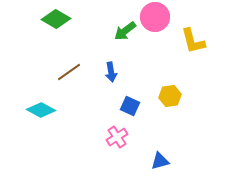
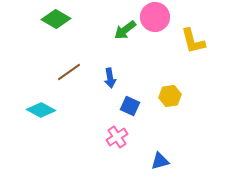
green arrow: moved 1 px up
blue arrow: moved 1 px left, 6 px down
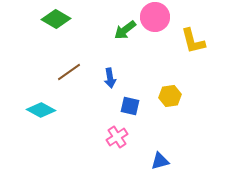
blue square: rotated 12 degrees counterclockwise
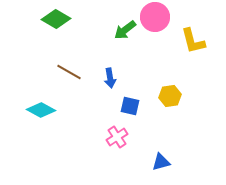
brown line: rotated 65 degrees clockwise
blue triangle: moved 1 px right, 1 px down
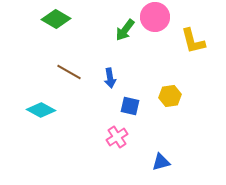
green arrow: rotated 15 degrees counterclockwise
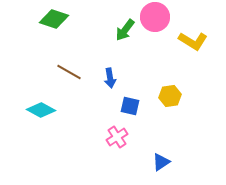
green diamond: moved 2 px left; rotated 12 degrees counterclockwise
yellow L-shape: rotated 44 degrees counterclockwise
blue triangle: rotated 18 degrees counterclockwise
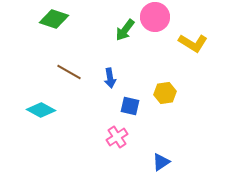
yellow L-shape: moved 2 px down
yellow hexagon: moved 5 px left, 3 px up
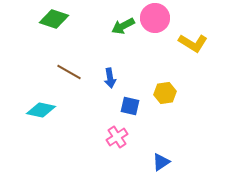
pink circle: moved 1 px down
green arrow: moved 2 px left, 4 px up; rotated 25 degrees clockwise
cyan diamond: rotated 16 degrees counterclockwise
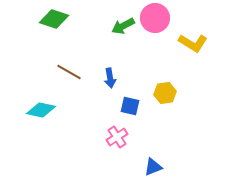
blue triangle: moved 8 px left, 5 px down; rotated 12 degrees clockwise
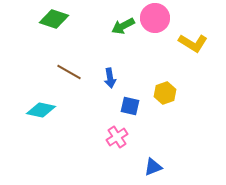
yellow hexagon: rotated 10 degrees counterclockwise
